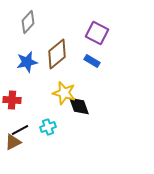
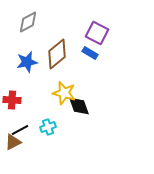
gray diamond: rotated 20 degrees clockwise
blue rectangle: moved 2 px left, 8 px up
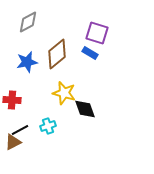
purple square: rotated 10 degrees counterclockwise
black diamond: moved 6 px right, 3 px down
cyan cross: moved 1 px up
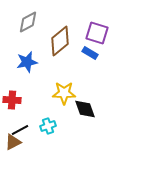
brown diamond: moved 3 px right, 13 px up
yellow star: rotated 15 degrees counterclockwise
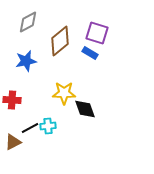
blue star: moved 1 px left, 1 px up
cyan cross: rotated 14 degrees clockwise
black line: moved 10 px right, 2 px up
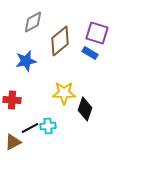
gray diamond: moved 5 px right
black diamond: rotated 40 degrees clockwise
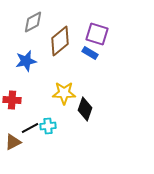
purple square: moved 1 px down
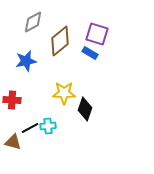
brown triangle: rotated 42 degrees clockwise
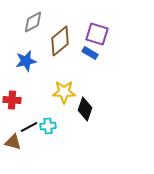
yellow star: moved 1 px up
black line: moved 1 px left, 1 px up
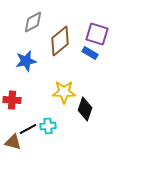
black line: moved 1 px left, 2 px down
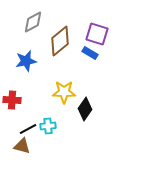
black diamond: rotated 15 degrees clockwise
brown triangle: moved 9 px right, 4 px down
